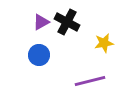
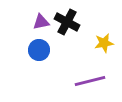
purple triangle: rotated 18 degrees clockwise
blue circle: moved 5 px up
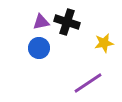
black cross: rotated 10 degrees counterclockwise
blue circle: moved 2 px up
purple line: moved 2 px left, 2 px down; rotated 20 degrees counterclockwise
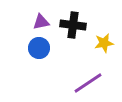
black cross: moved 6 px right, 3 px down; rotated 10 degrees counterclockwise
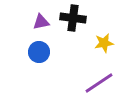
black cross: moved 7 px up
blue circle: moved 4 px down
purple line: moved 11 px right
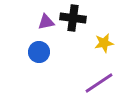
purple triangle: moved 5 px right
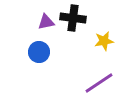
yellow star: moved 2 px up
